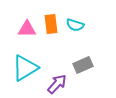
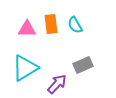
cyan semicircle: rotated 42 degrees clockwise
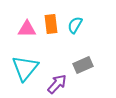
cyan semicircle: rotated 60 degrees clockwise
cyan triangle: rotated 20 degrees counterclockwise
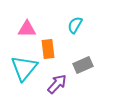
orange rectangle: moved 3 px left, 25 px down
cyan triangle: moved 1 px left
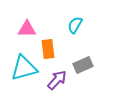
cyan triangle: rotated 36 degrees clockwise
purple arrow: moved 4 px up
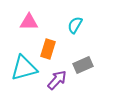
pink triangle: moved 2 px right, 7 px up
orange rectangle: rotated 24 degrees clockwise
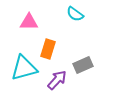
cyan semicircle: moved 11 px up; rotated 84 degrees counterclockwise
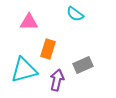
cyan triangle: moved 2 px down
purple arrow: rotated 30 degrees counterclockwise
